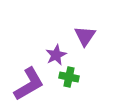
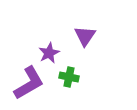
purple star: moved 7 px left, 2 px up
purple L-shape: moved 1 px up
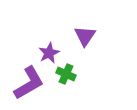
green cross: moved 3 px left, 3 px up; rotated 12 degrees clockwise
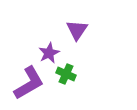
purple triangle: moved 8 px left, 6 px up
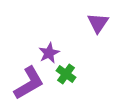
purple triangle: moved 21 px right, 7 px up
green cross: rotated 12 degrees clockwise
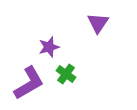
purple star: moved 6 px up; rotated 10 degrees clockwise
